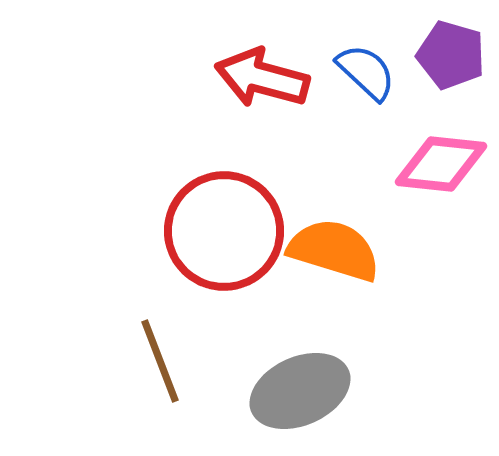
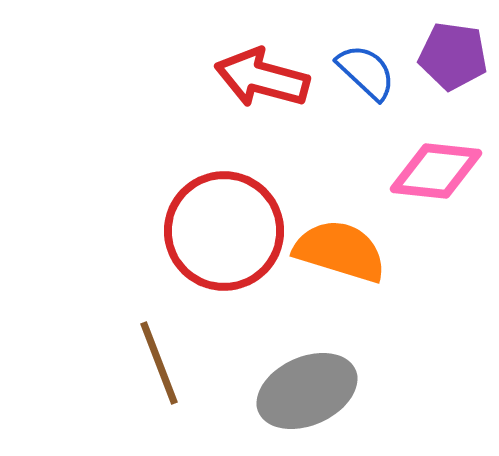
purple pentagon: moved 2 px right, 1 px down; rotated 8 degrees counterclockwise
pink diamond: moved 5 px left, 7 px down
orange semicircle: moved 6 px right, 1 px down
brown line: moved 1 px left, 2 px down
gray ellipse: moved 7 px right
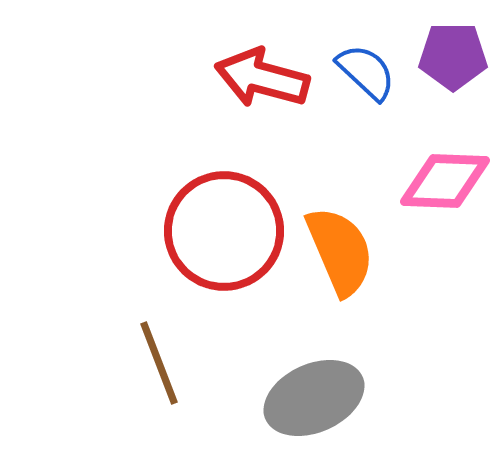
purple pentagon: rotated 8 degrees counterclockwise
pink diamond: moved 9 px right, 10 px down; rotated 4 degrees counterclockwise
orange semicircle: rotated 50 degrees clockwise
gray ellipse: moved 7 px right, 7 px down
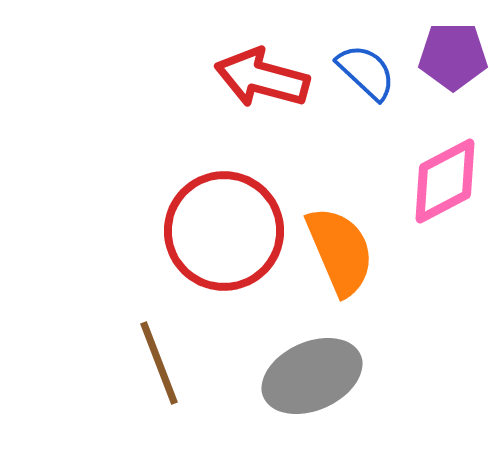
pink diamond: rotated 30 degrees counterclockwise
gray ellipse: moved 2 px left, 22 px up
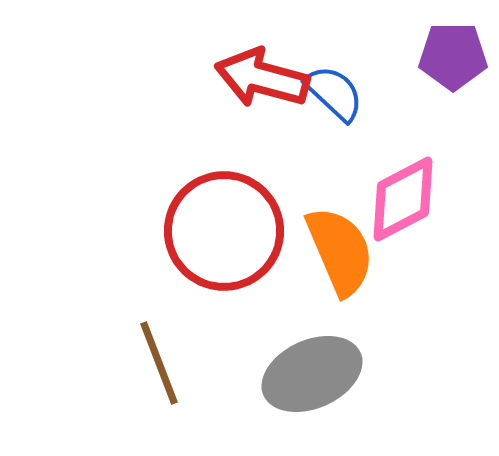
blue semicircle: moved 32 px left, 21 px down
pink diamond: moved 42 px left, 18 px down
gray ellipse: moved 2 px up
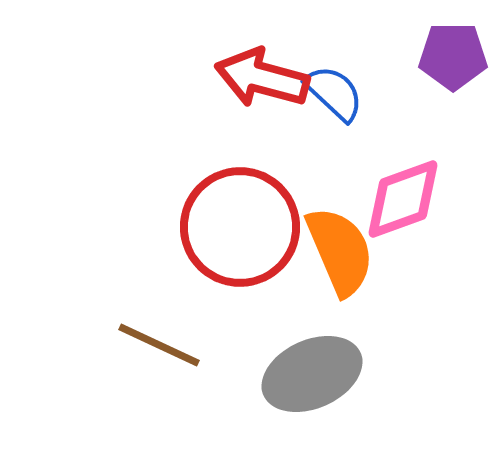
pink diamond: rotated 8 degrees clockwise
red circle: moved 16 px right, 4 px up
brown line: moved 18 px up; rotated 44 degrees counterclockwise
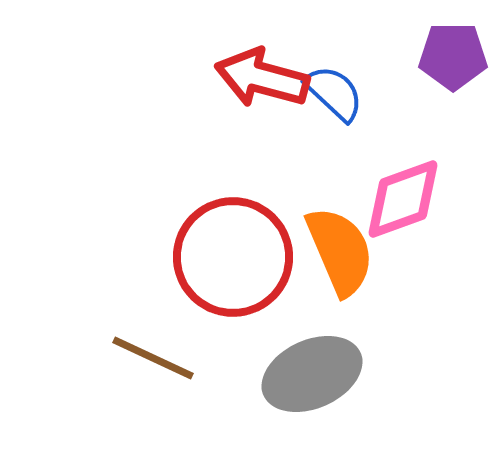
red circle: moved 7 px left, 30 px down
brown line: moved 6 px left, 13 px down
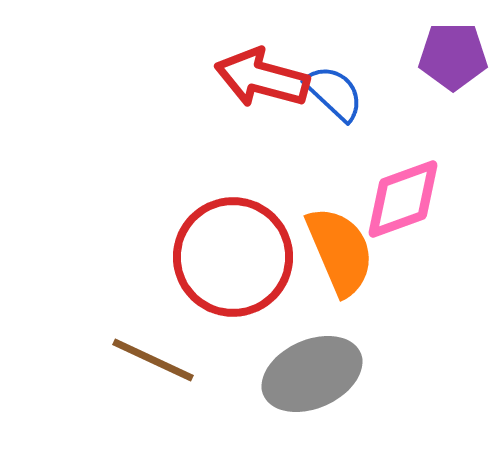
brown line: moved 2 px down
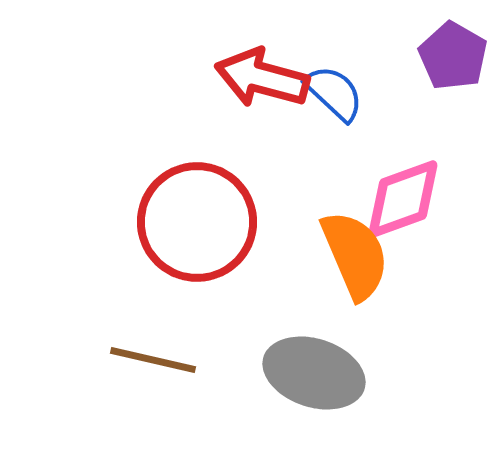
purple pentagon: rotated 30 degrees clockwise
orange semicircle: moved 15 px right, 4 px down
red circle: moved 36 px left, 35 px up
brown line: rotated 12 degrees counterclockwise
gray ellipse: moved 2 px right, 1 px up; rotated 42 degrees clockwise
